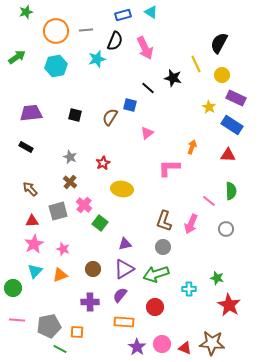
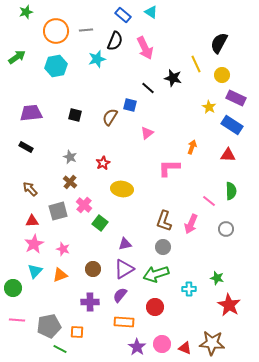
blue rectangle at (123, 15): rotated 56 degrees clockwise
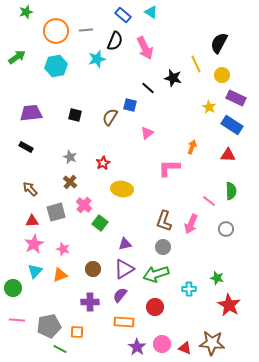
gray square at (58, 211): moved 2 px left, 1 px down
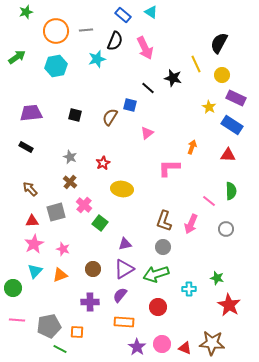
red circle at (155, 307): moved 3 px right
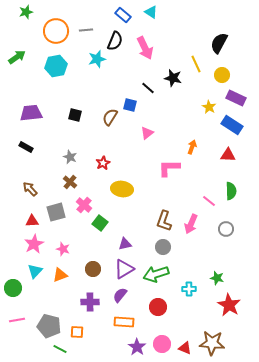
pink line at (17, 320): rotated 14 degrees counterclockwise
gray pentagon at (49, 326): rotated 25 degrees clockwise
